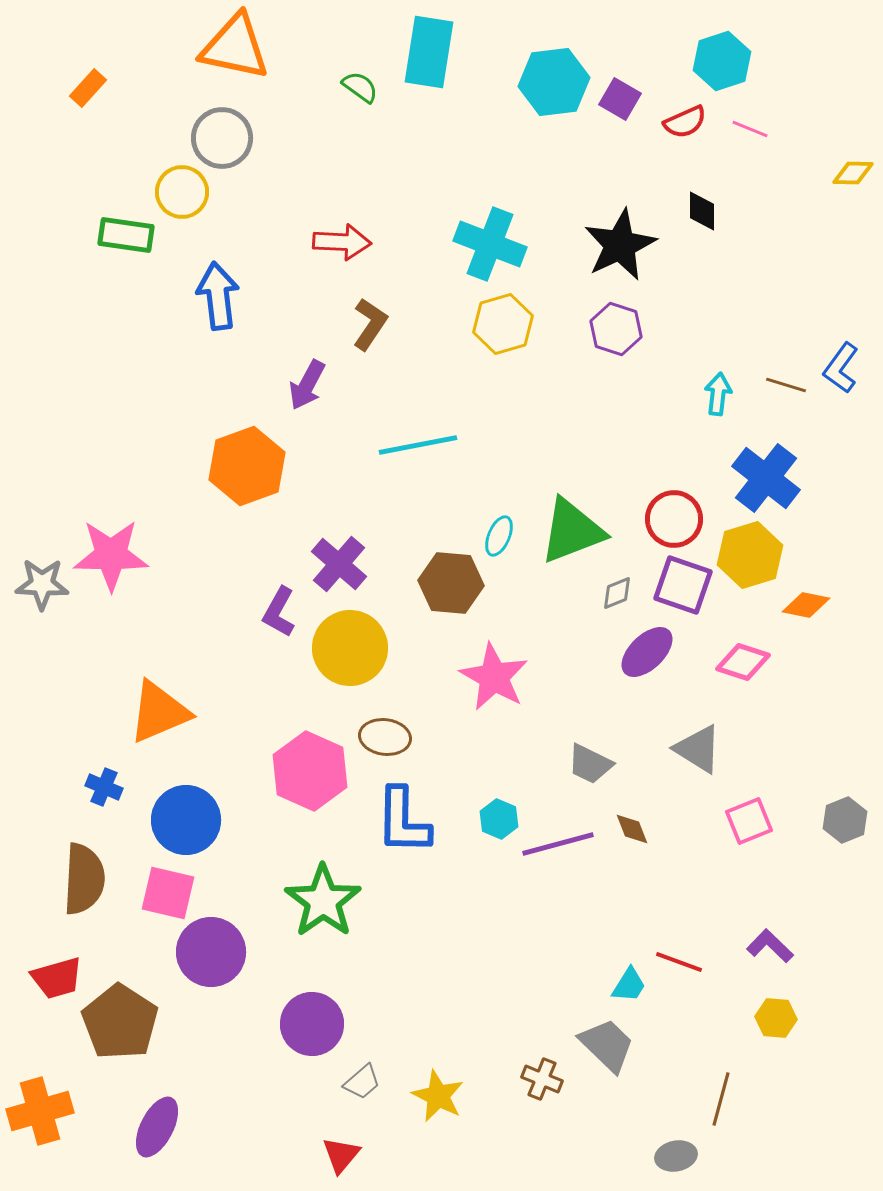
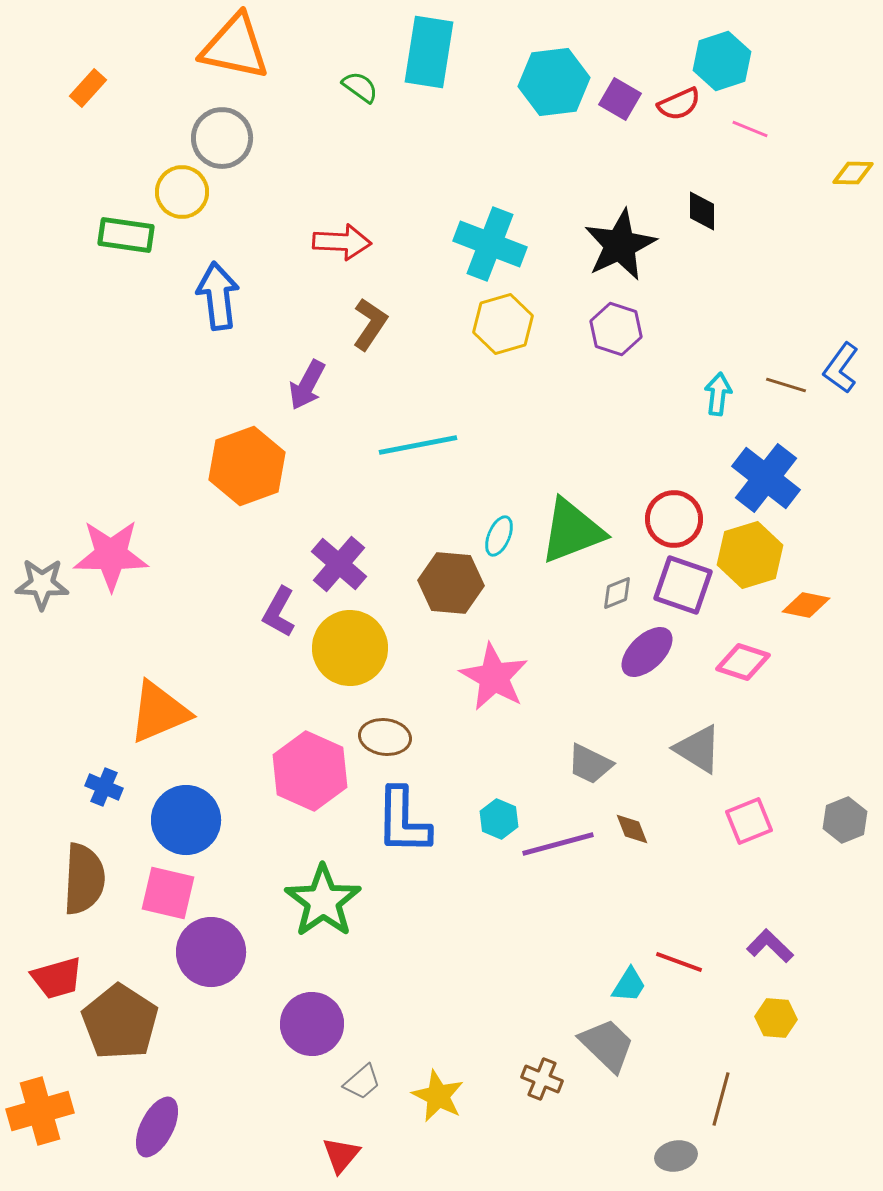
red semicircle at (685, 122): moved 6 px left, 18 px up
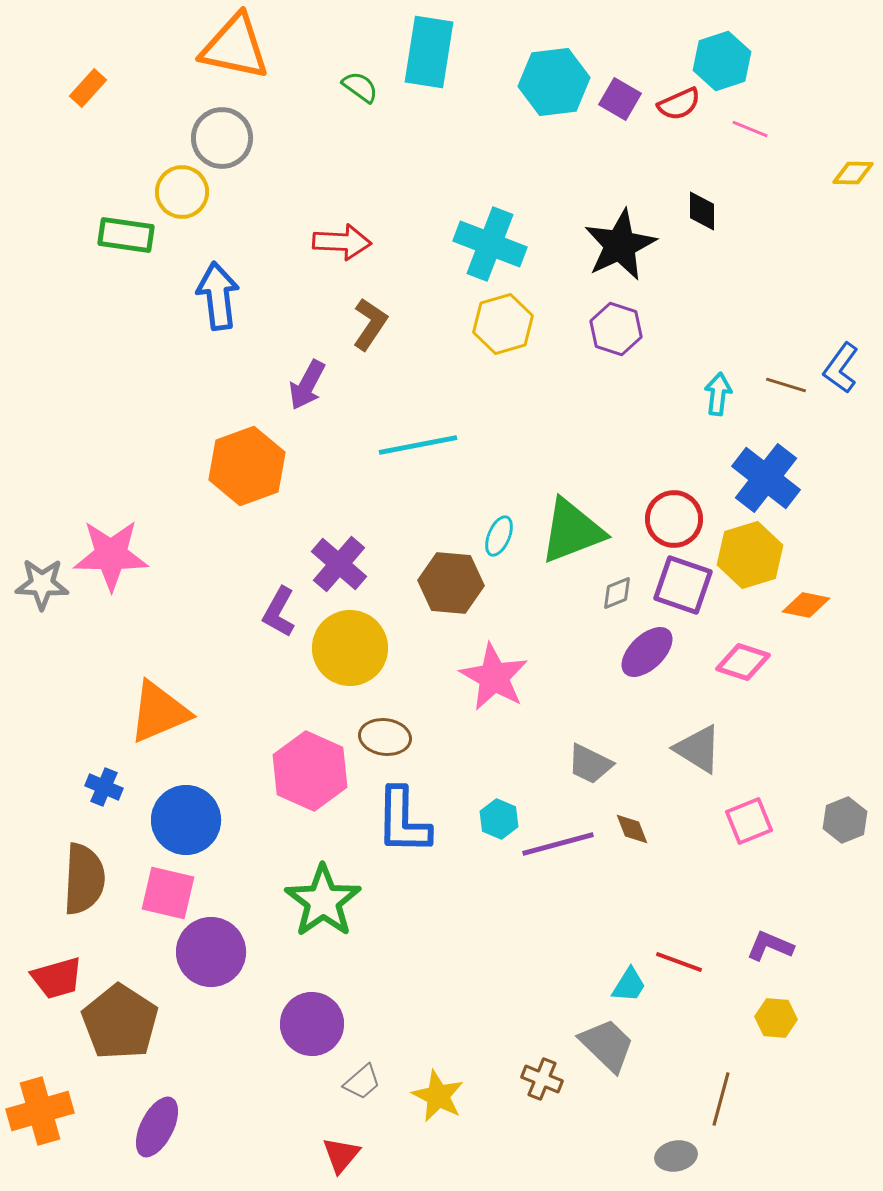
purple L-shape at (770, 946): rotated 21 degrees counterclockwise
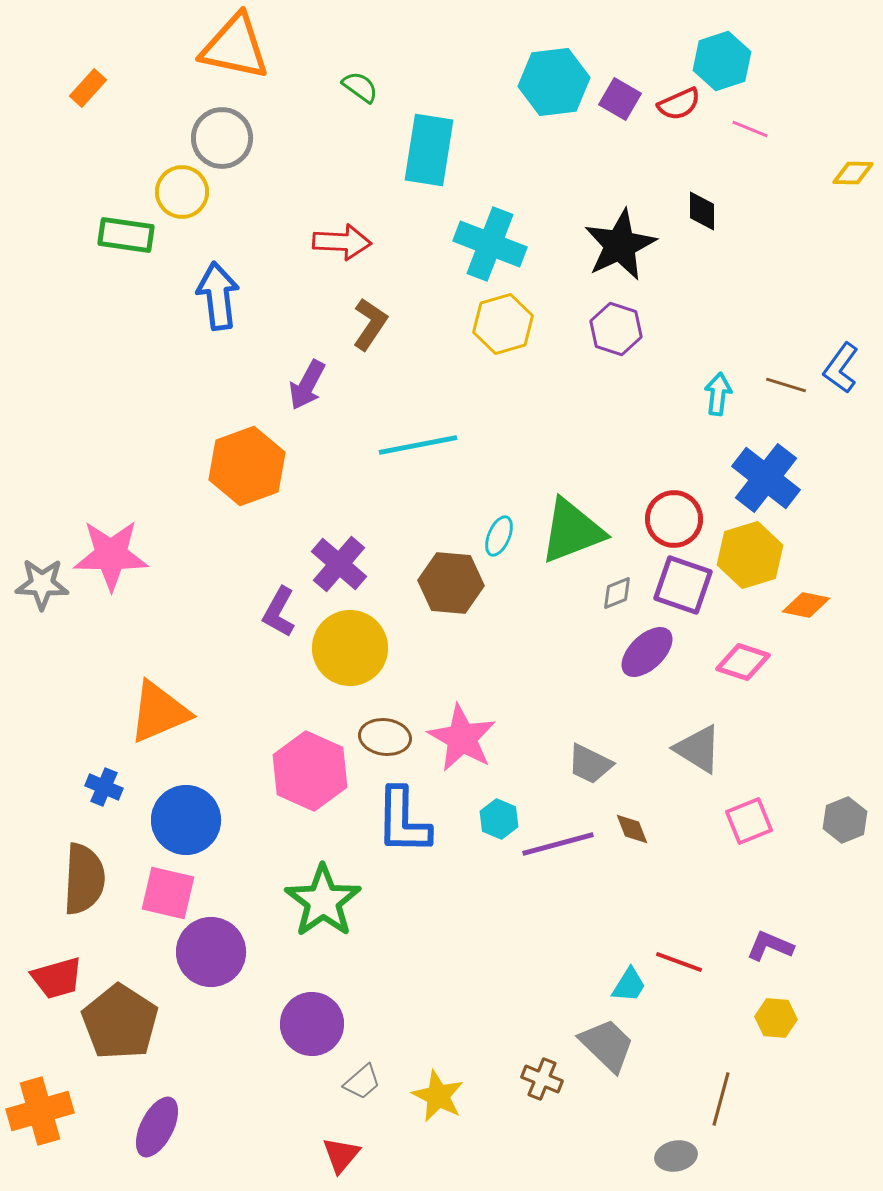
cyan rectangle at (429, 52): moved 98 px down
pink star at (494, 677): moved 32 px left, 61 px down
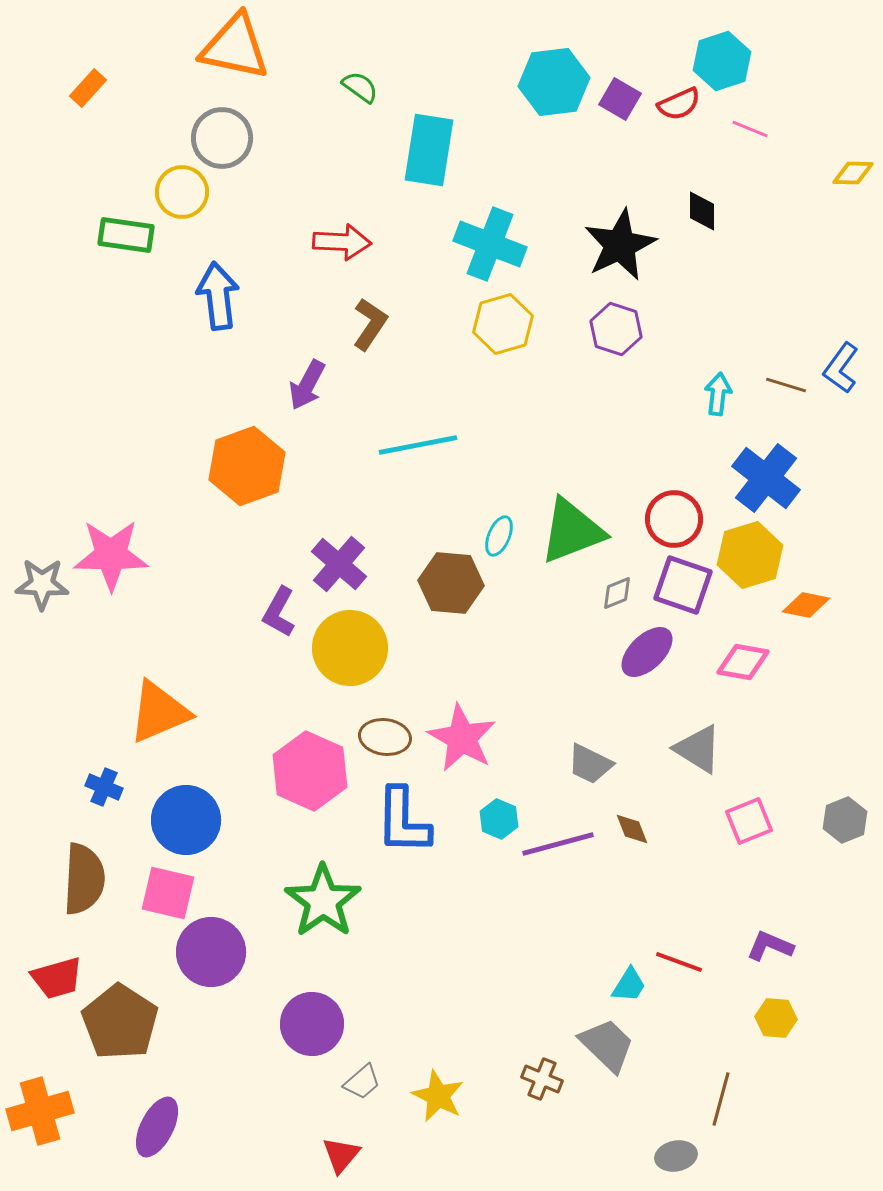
pink diamond at (743, 662): rotated 8 degrees counterclockwise
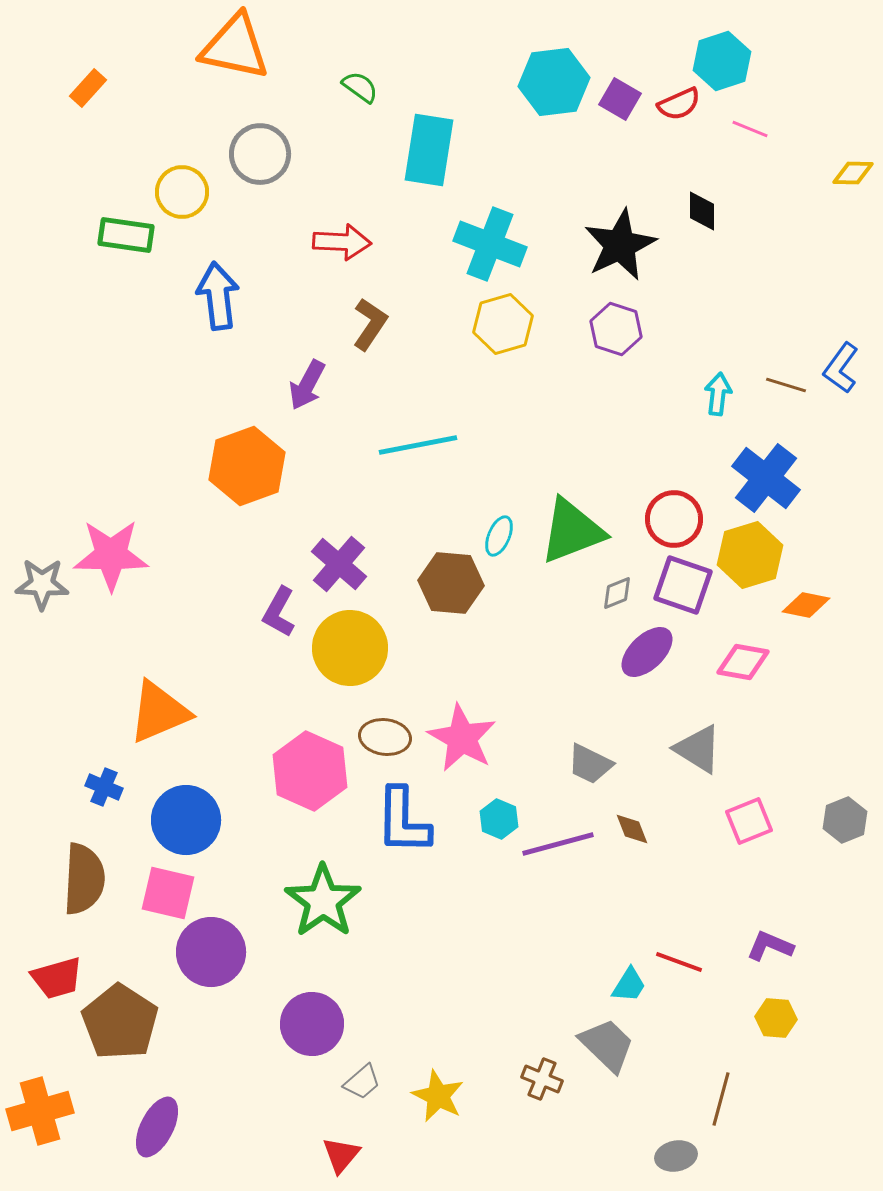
gray circle at (222, 138): moved 38 px right, 16 px down
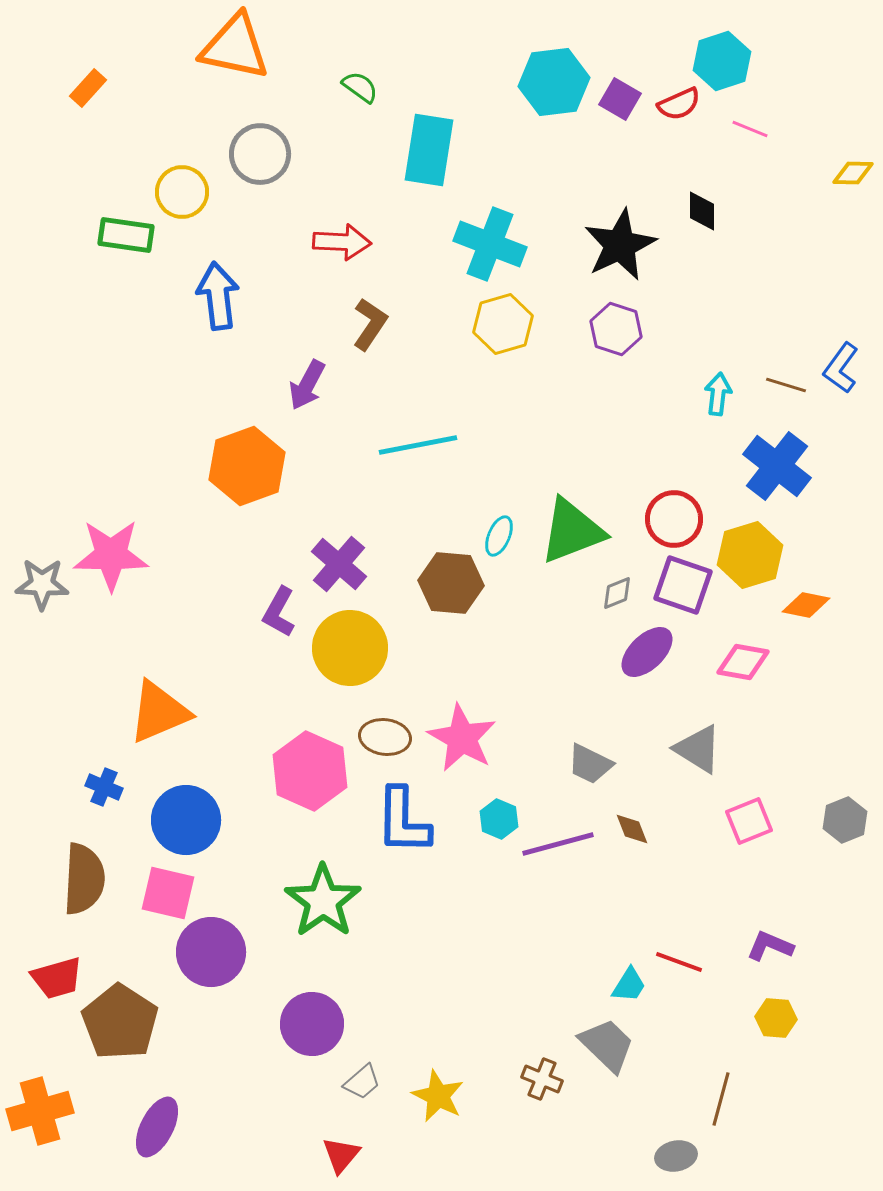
blue cross at (766, 478): moved 11 px right, 12 px up
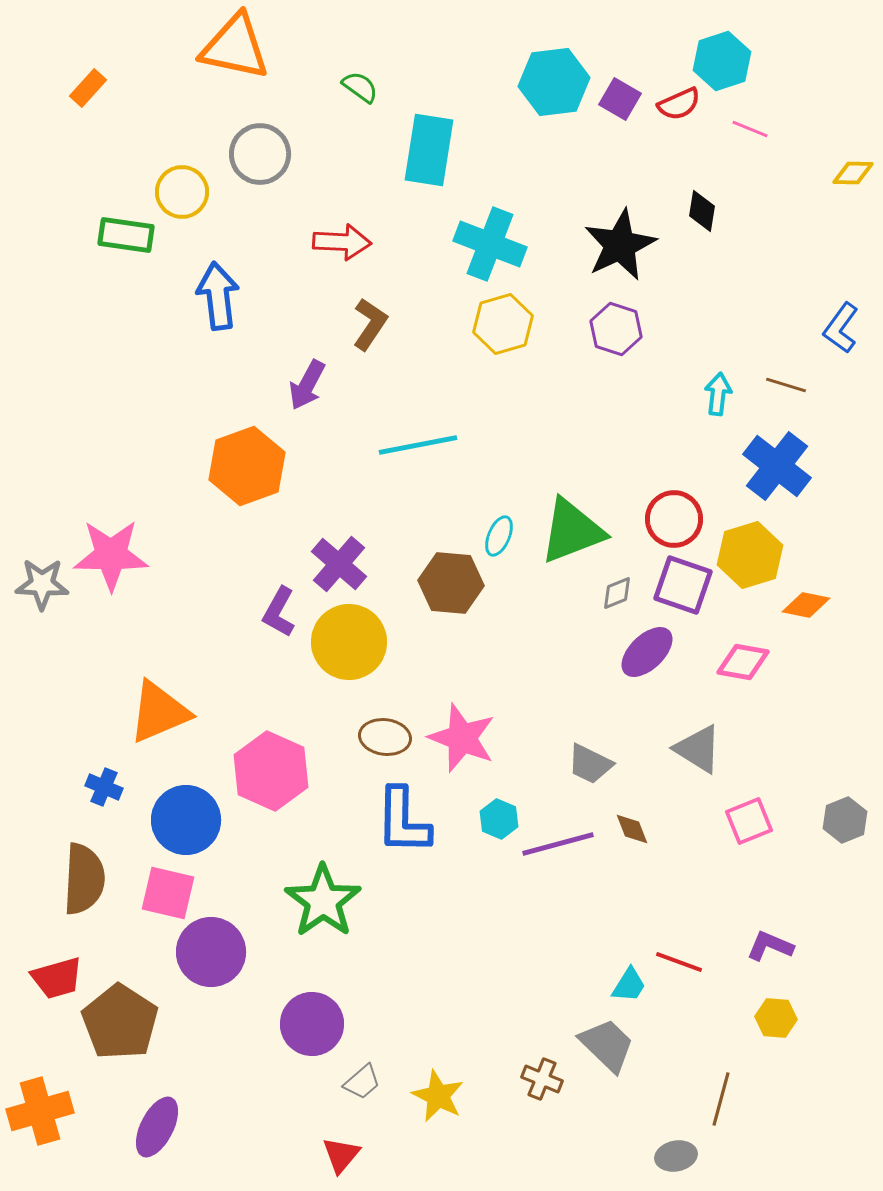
black diamond at (702, 211): rotated 9 degrees clockwise
blue L-shape at (841, 368): moved 40 px up
yellow circle at (350, 648): moved 1 px left, 6 px up
pink star at (462, 738): rotated 8 degrees counterclockwise
pink hexagon at (310, 771): moved 39 px left
